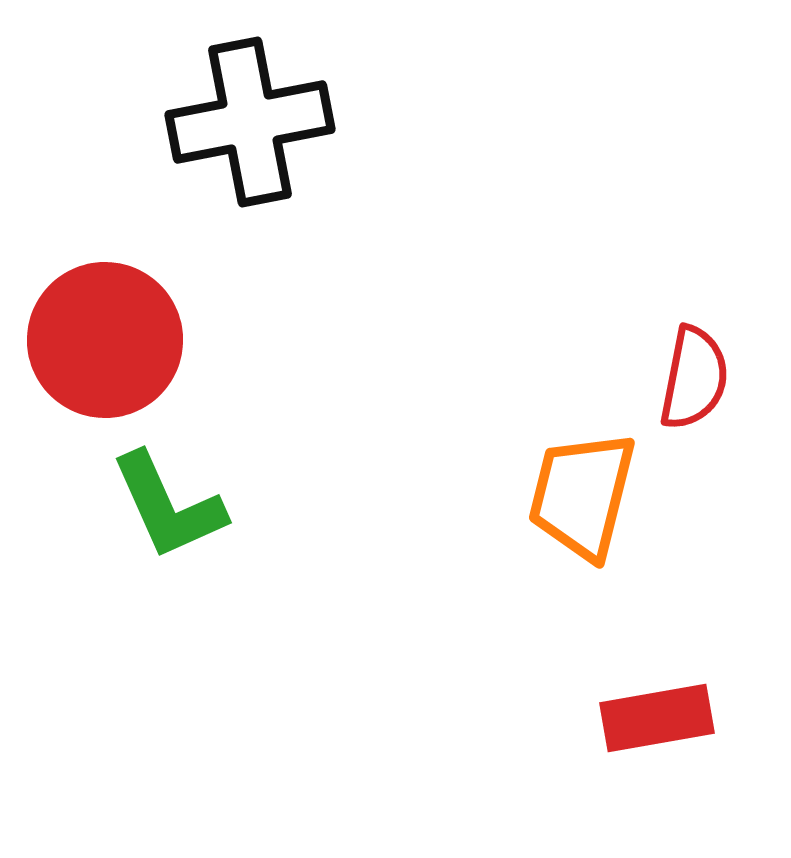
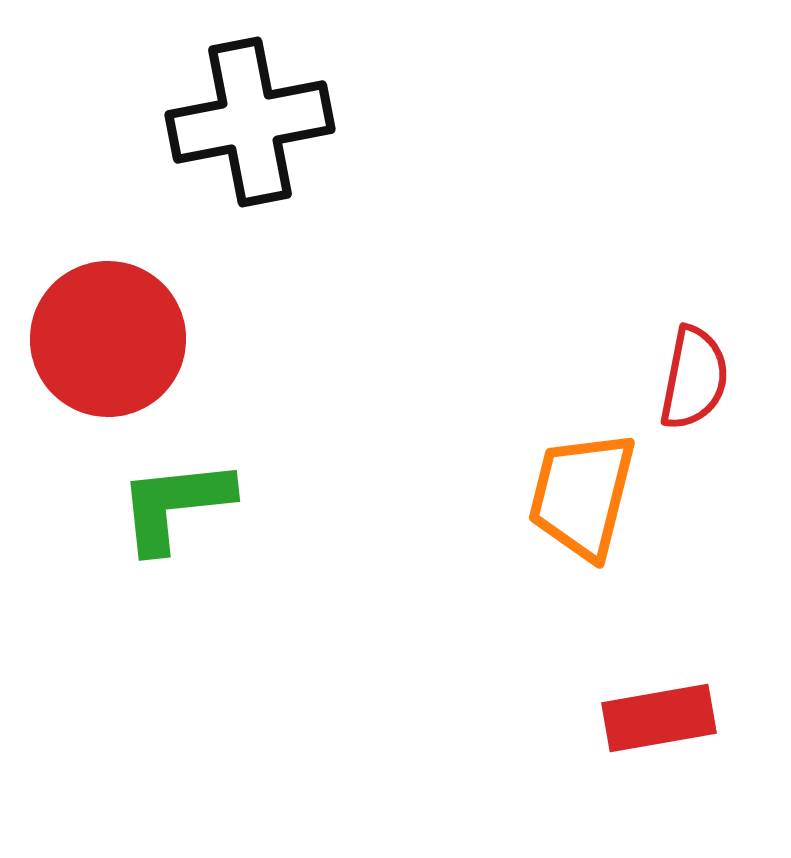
red circle: moved 3 px right, 1 px up
green L-shape: moved 7 px right, 1 px up; rotated 108 degrees clockwise
red rectangle: moved 2 px right
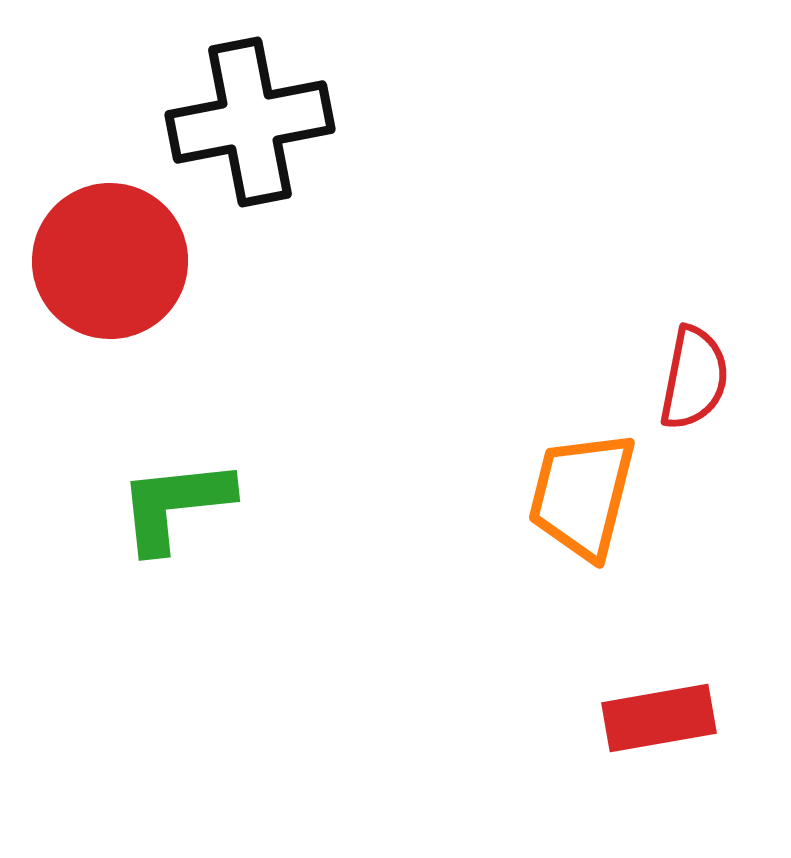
red circle: moved 2 px right, 78 px up
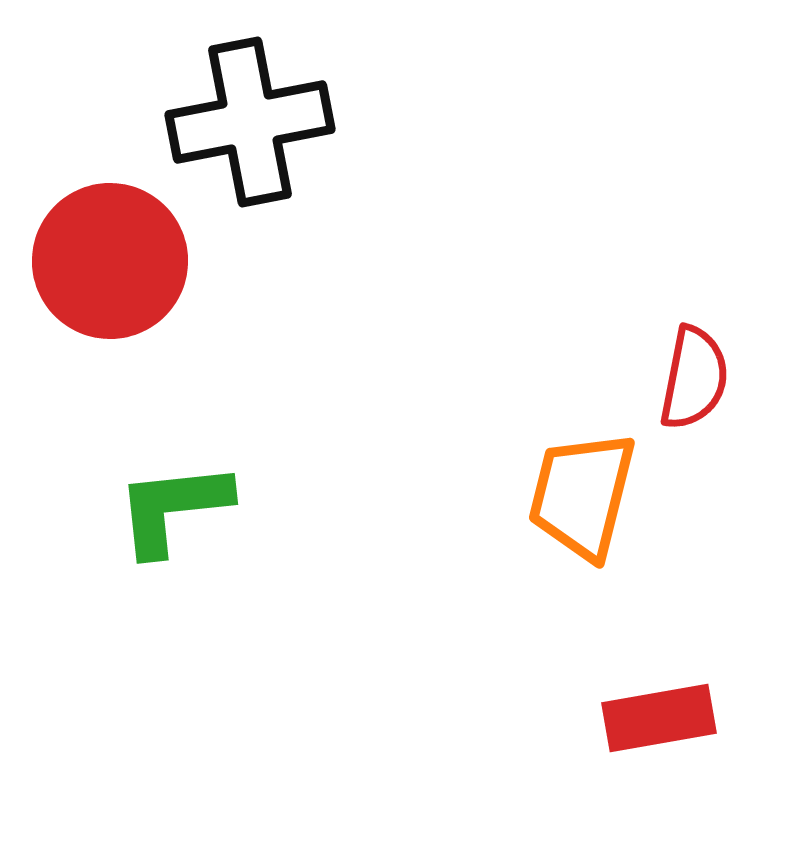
green L-shape: moved 2 px left, 3 px down
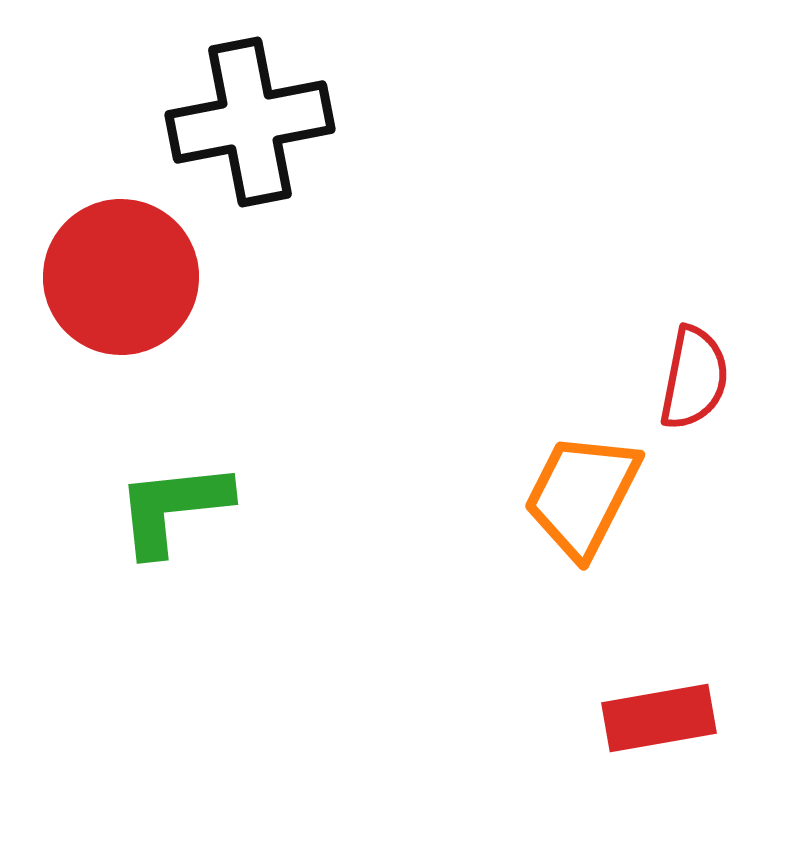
red circle: moved 11 px right, 16 px down
orange trapezoid: rotated 13 degrees clockwise
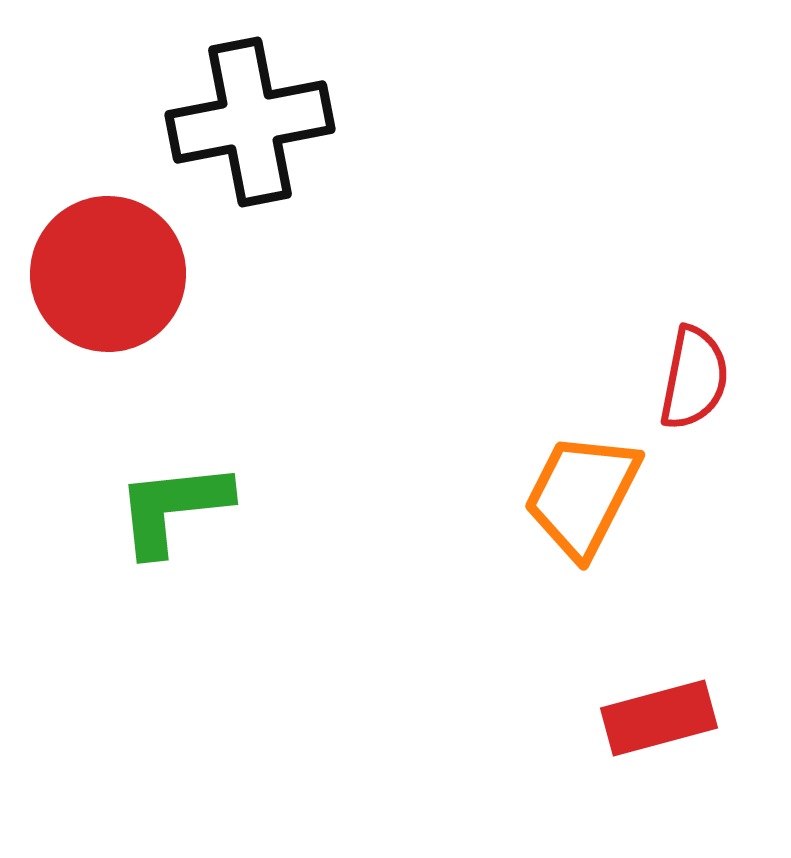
red circle: moved 13 px left, 3 px up
red rectangle: rotated 5 degrees counterclockwise
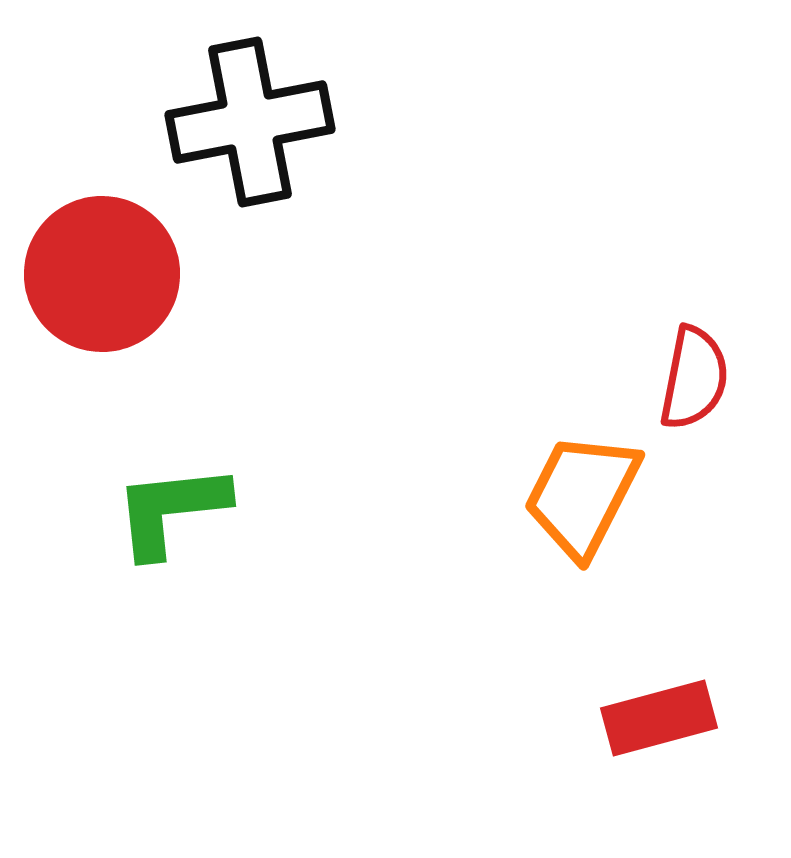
red circle: moved 6 px left
green L-shape: moved 2 px left, 2 px down
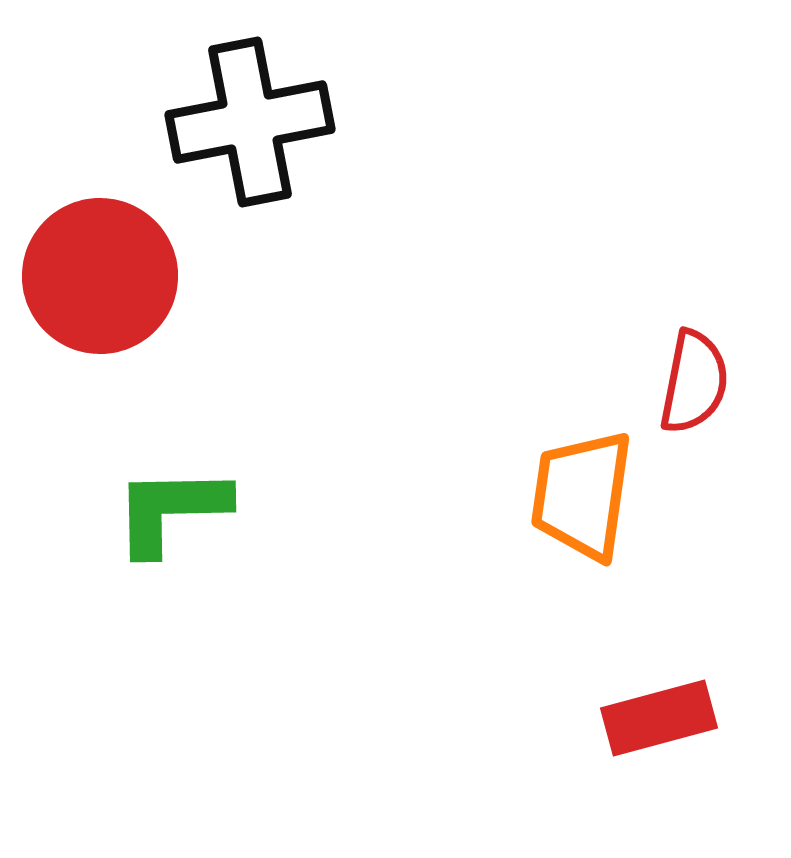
red circle: moved 2 px left, 2 px down
red semicircle: moved 4 px down
orange trapezoid: rotated 19 degrees counterclockwise
green L-shape: rotated 5 degrees clockwise
